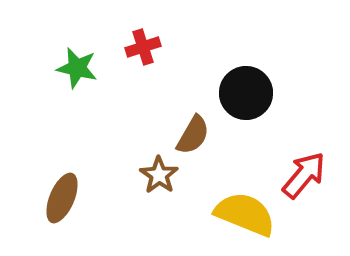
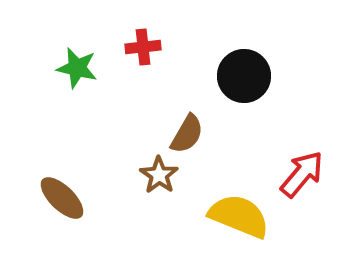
red cross: rotated 12 degrees clockwise
black circle: moved 2 px left, 17 px up
brown semicircle: moved 6 px left, 1 px up
red arrow: moved 2 px left, 1 px up
brown ellipse: rotated 69 degrees counterclockwise
yellow semicircle: moved 6 px left, 2 px down
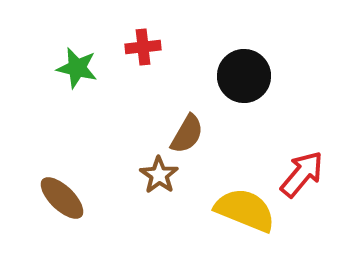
yellow semicircle: moved 6 px right, 6 px up
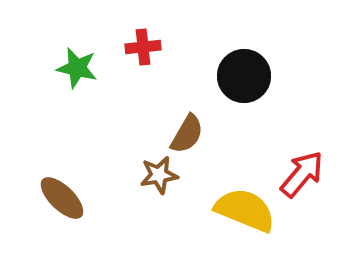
brown star: rotated 27 degrees clockwise
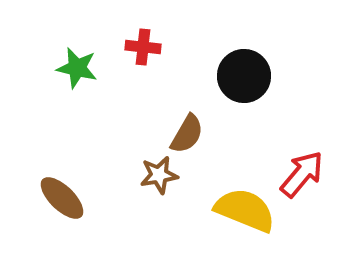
red cross: rotated 12 degrees clockwise
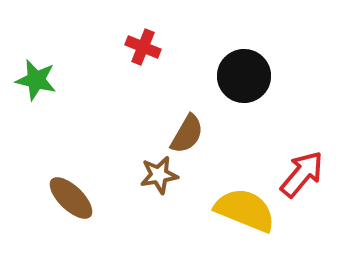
red cross: rotated 16 degrees clockwise
green star: moved 41 px left, 12 px down
brown ellipse: moved 9 px right
